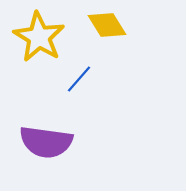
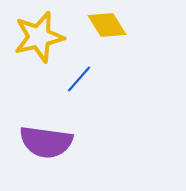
yellow star: rotated 27 degrees clockwise
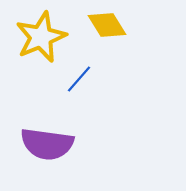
yellow star: moved 2 px right; rotated 9 degrees counterclockwise
purple semicircle: moved 1 px right, 2 px down
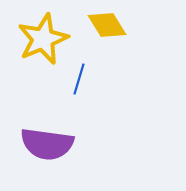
yellow star: moved 2 px right, 2 px down
blue line: rotated 24 degrees counterclockwise
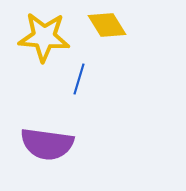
yellow star: moved 1 px right, 2 px up; rotated 27 degrees clockwise
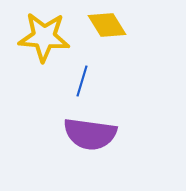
blue line: moved 3 px right, 2 px down
purple semicircle: moved 43 px right, 10 px up
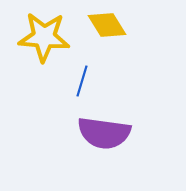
purple semicircle: moved 14 px right, 1 px up
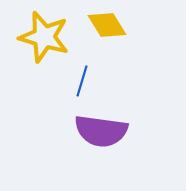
yellow star: rotated 12 degrees clockwise
purple semicircle: moved 3 px left, 2 px up
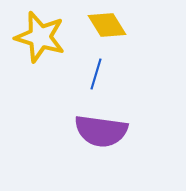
yellow star: moved 4 px left
blue line: moved 14 px right, 7 px up
